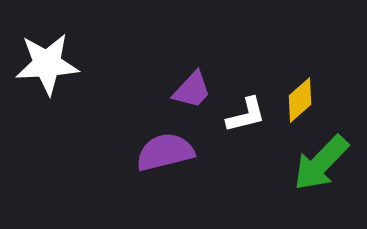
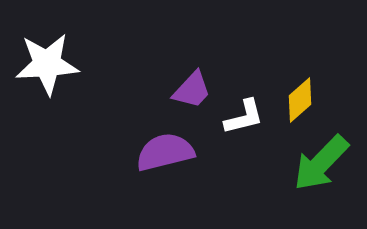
white L-shape: moved 2 px left, 2 px down
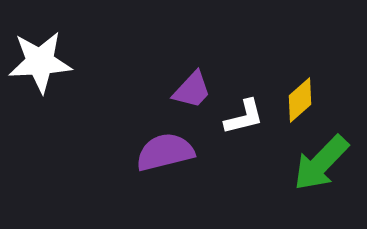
white star: moved 7 px left, 2 px up
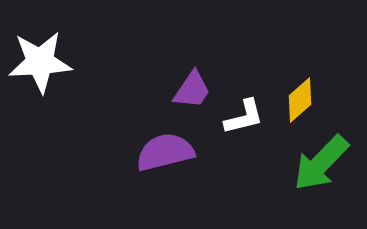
purple trapezoid: rotated 9 degrees counterclockwise
